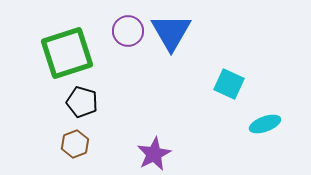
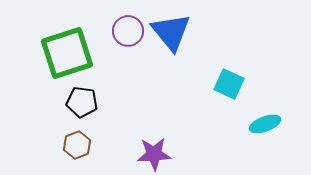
blue triangle: rotated 9 degrees counterclockwise
black pentagon: rotated 8 degrees counterclockwise
brown hexagon: moved 2 px right, 1 px down
purple star: rotated 24 degrees clockwise
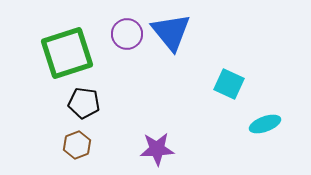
purple circle: moved 1 px left, 3 px down
black pentagon: moved 2 px right, 1 px down
purple star: moved 3 px right, 5 px up
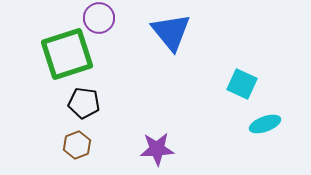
purple circle: moved 28 px left, 16 px up
green square: moved 1 px down
cyan square: moved 13 px right
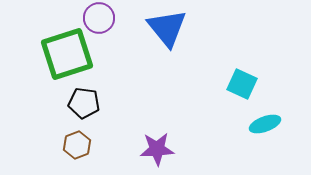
blue triangle: moved 4 px left, 4 px up
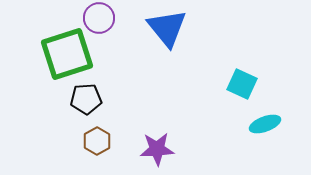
black pentagon: moved 2 px right, 4 px up; rotated 12 degrees counterclockwise
brown hexagon: moved 20 px right, 4 px up; rotated 8 degrees counterclockwise
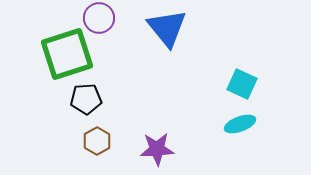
cyan ellipse: moved 25 px left
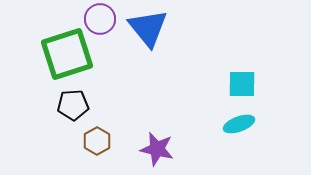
purple circle: moved 1 px right, 1 px down
blue triangle: moved 19 px left
cyan square: rotated 24 degrees counterclockwise
black pentagon: moved 13 px left, 6 px down
cyan ellipse: moved 1 px left
purple star: rotated 16 degrees clockwise
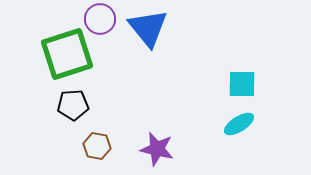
cyan ellipse: rotated 12 degrees counterclockwise
brown hexagon: moved 5 px down; rotated 20 degrees counterclockwise
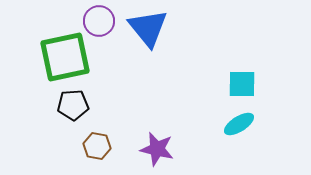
purple circle: moved 1 px left, 2 px down
green square: moved 2 px left, 3 px down; rotated 6 degrees clockwise
